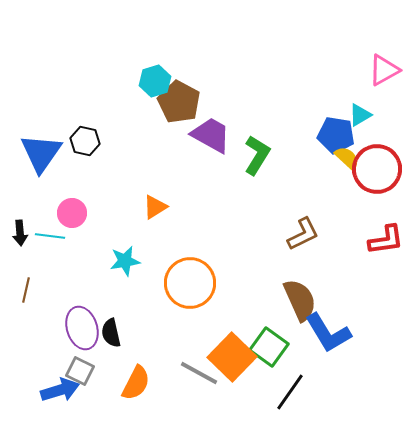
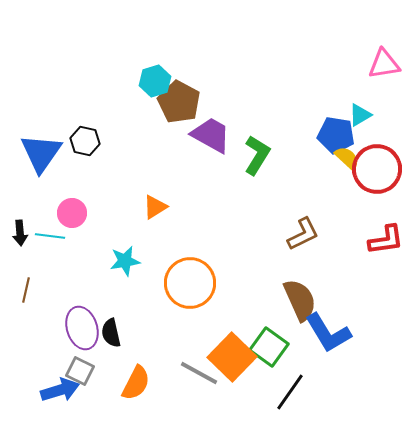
pink triangle: moved 6 px up; rotated 20 degrees clockwise
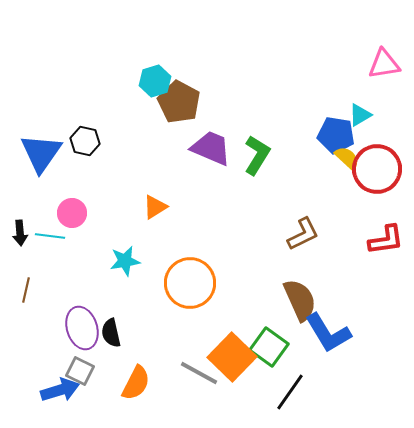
purple trapezoid: moved 13 px down; rotated 6 degrees counterclockwise
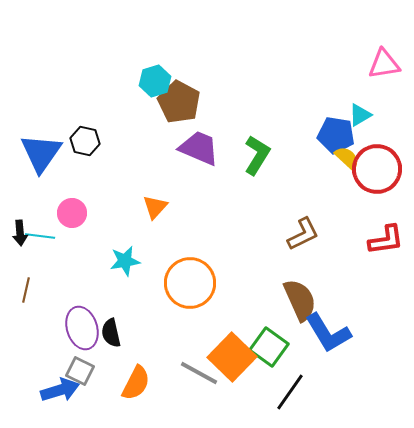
purple trapezoid: moved 12 px left
orange triangle: rotated 16 degrees counterclockwise
cyan line: moved 10 px left
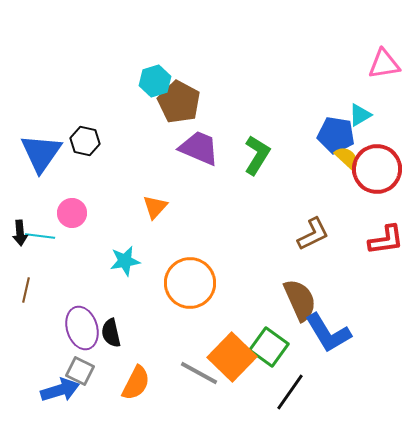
brown L-shape: moved 10 px right
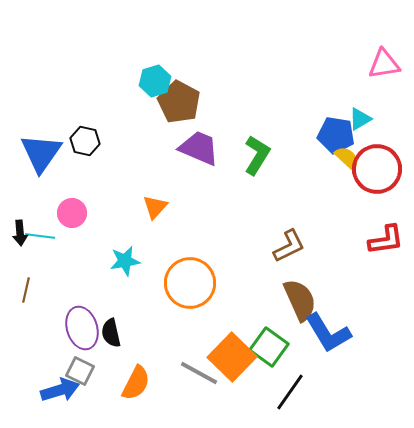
cyan triangle: moved 4 px down
brown L-shape: moved 24 px left, 12 px down
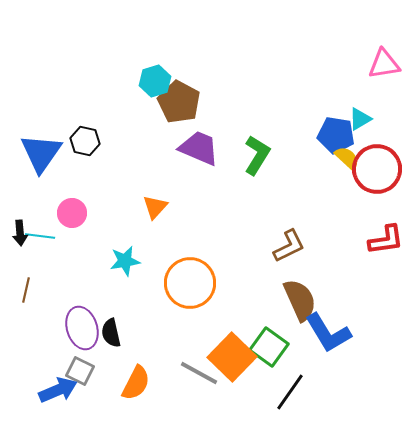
blue arrow: moved 2 px left; rotated 6 degrees counterclockwise
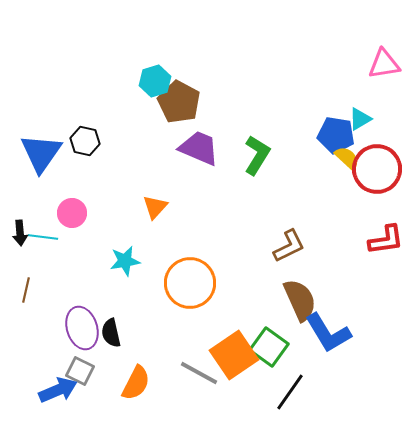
cyan line: moved 3 px right, 1 px down
orange square: moved 2 px right, 2 px up; rotated 12 degrees clockwise
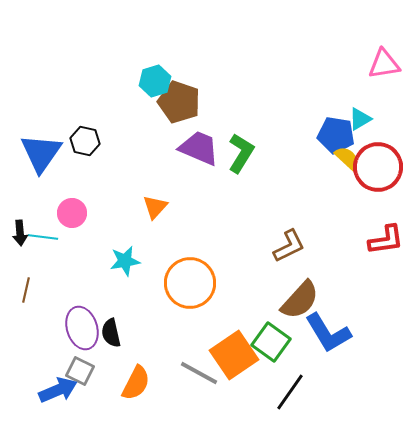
brown pentagon: rotated 9 degrees counterclockwise
green L-shape: moved 16 px left, 2 px up
red circle: moved 1 px right, 2 px up
brown semicircle: rotated 66 degrees clockwise
green square: moved 2 px right, 5 px up
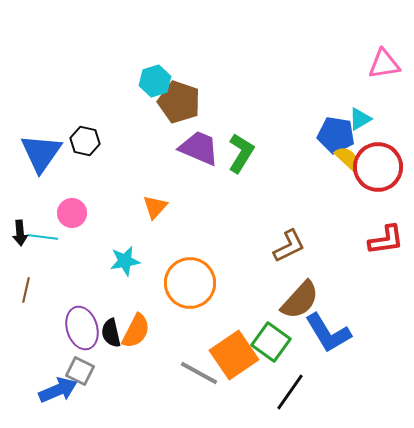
orange semicircle: moved 52 px up
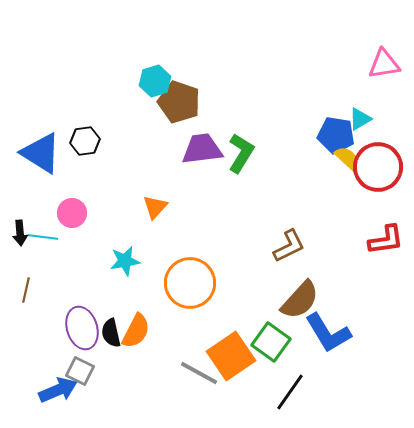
black hexagon: rotated 20 degrees counterclockwise
purple trapezoid: moved 3 px right, 1 px down; rotated 30 degrees counterclockwise
blue triangle: rotated 33 degrees counterclockwise
orange square: moved 3 px left, 1 px down
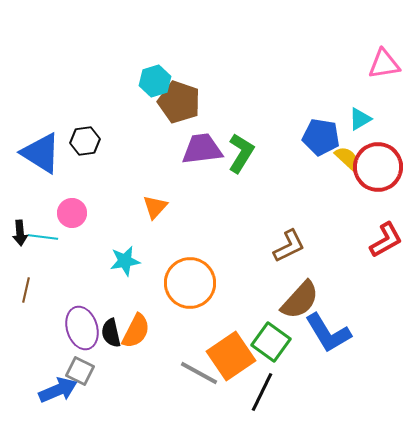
blue pentagon: moved 15 px left, 2 px down
red L-shape: rotated 21 degrees counterclockwise
black line: moved 28 px left; rotated 9 degrees counterclockwise
